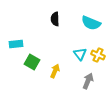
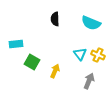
gray arrow: moved 1 px right
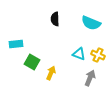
cyan triangle: moved 1 px left; rotated 32 degrees counterclockwise
yellow arrow: moved 4 px left, 2 px down
gray arrow: moved 1 px right, 3 px up
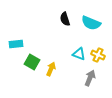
black semicircle: moved 10 px right; rotated 16 degrees counterclockwise
yellow arrow: moved 4 px up
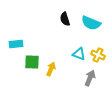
green square: rotated 28 degrees counterclockwise
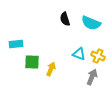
yellow cross: moved 1 px down
gray arrow: moved 2 px right, 1 px up
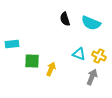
cyan rectangle: moved 4 px left
yellow cross: moved 1 px right
green square: moved 1 px up
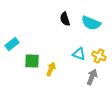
cyan rectangle: rotated 32 degrees counterclockwise
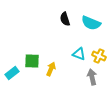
cyan rectangle: moved 29 px down
gray arrow: rotated 35 degrees counterclockwise
